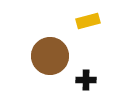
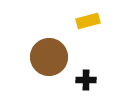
brown circle: moved 1 px left, 1 px down
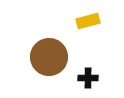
black cross: moved 2 px right, 2 px up
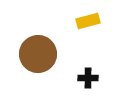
brown circle: moved 11 px left, 3 px up
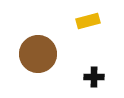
black cross: moved 6 px right, 1 px up
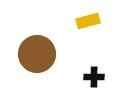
brown circle: moved 1 px left
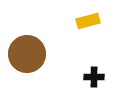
brown circle: moved 10 px left
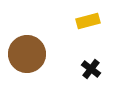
black cross: moved 3 px left, 8 px up; rotated 36 degrees clockwise
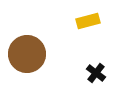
black cross: moved 5 px right, 4 px down
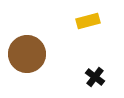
black cross: moved 1 px left, 4 px down
